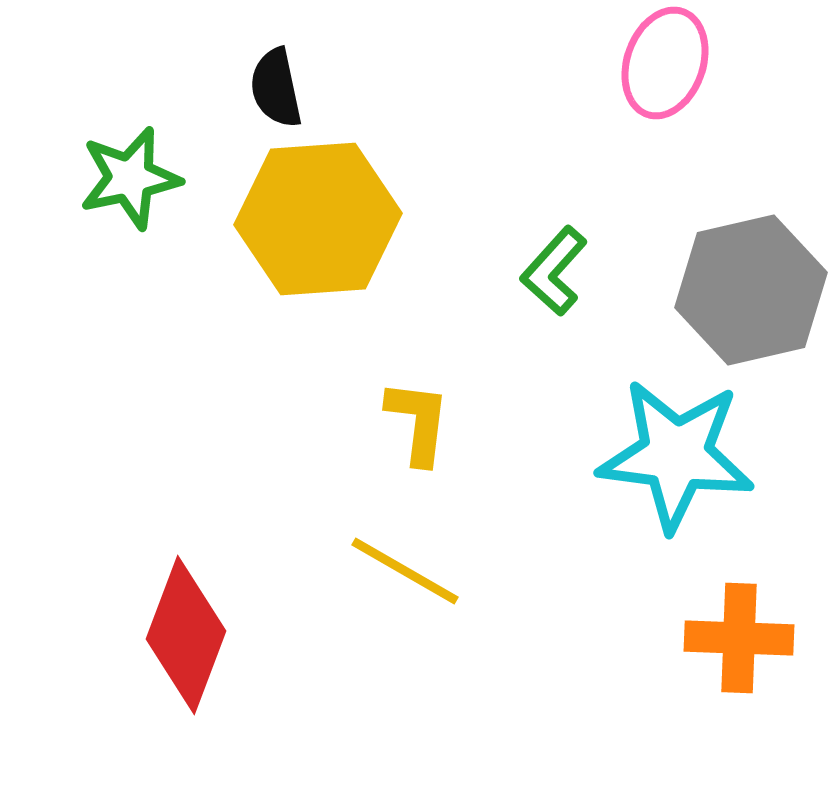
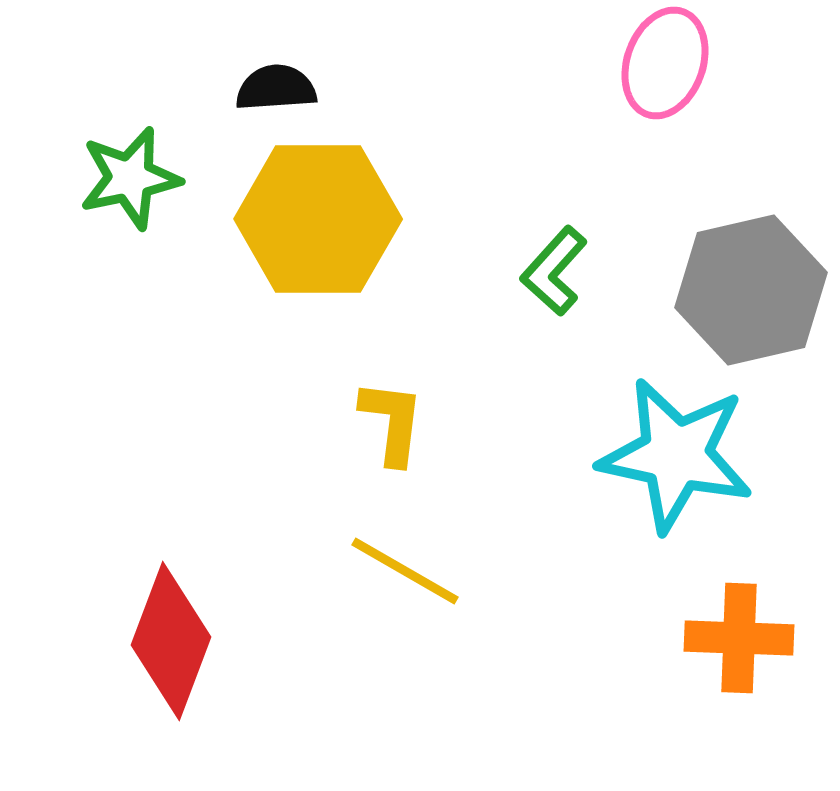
black semicircle: rotated 98 degrees clockwise
yellow hexagon: rotated 4 degrees clockwise
yellow L-shape: moved 26 px left
cyan star: rotated 5 degrees clockwise
red diamond: moved 15 px left, 6 px down
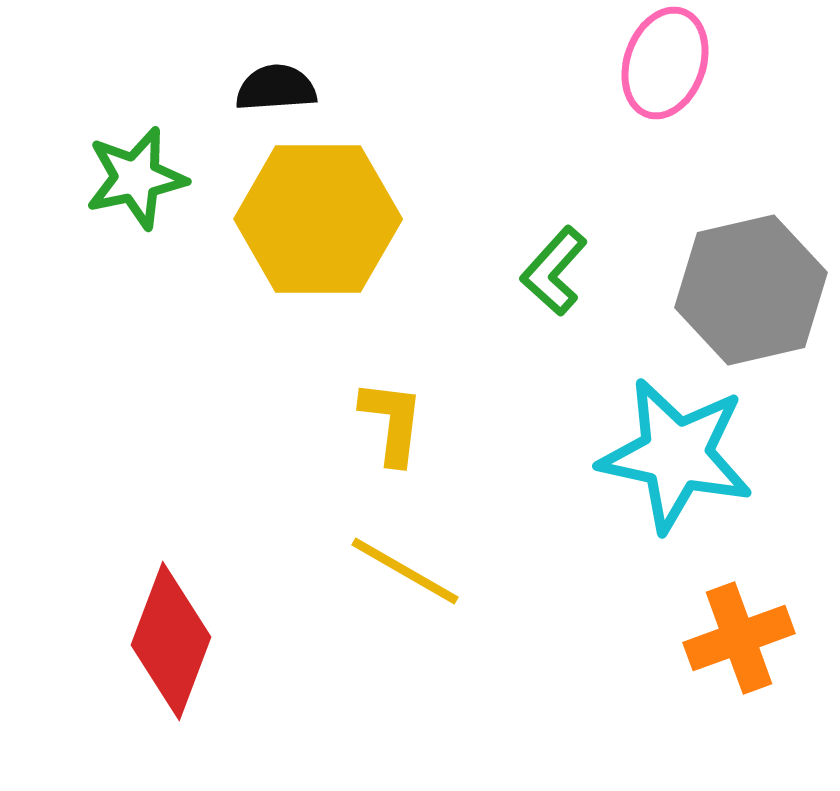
green star: moved 6 px right
orange cross: rotated 22 degrees counterclockwise
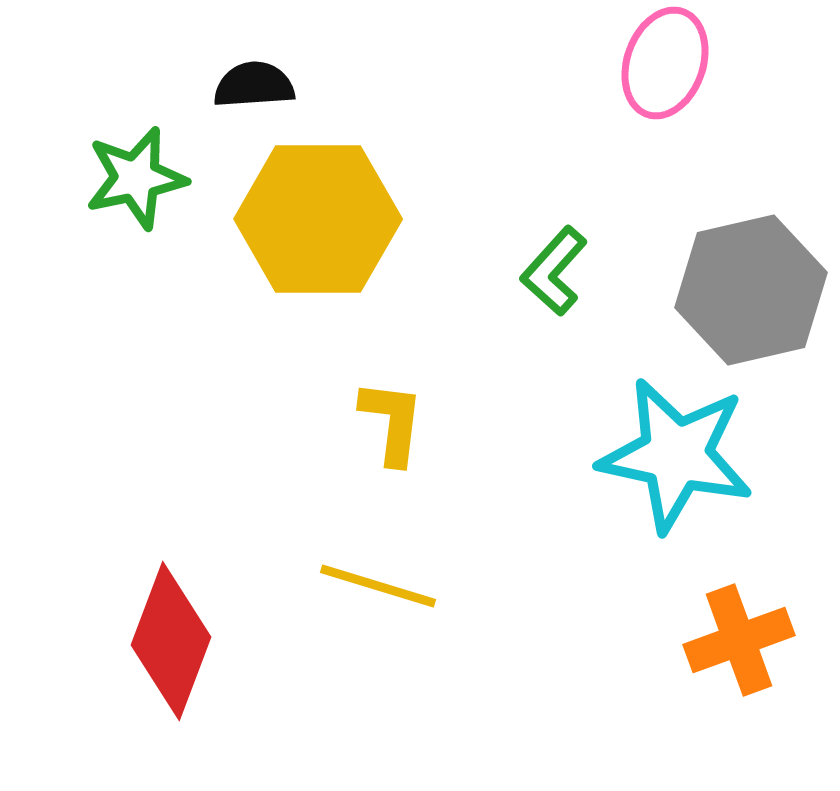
black semicircle: moved 22 px left, 3 px up
yellow line: moved 27 px left, 15 px down; rotated 13 degrees counterclockwise
orange cross: moved 2 px down
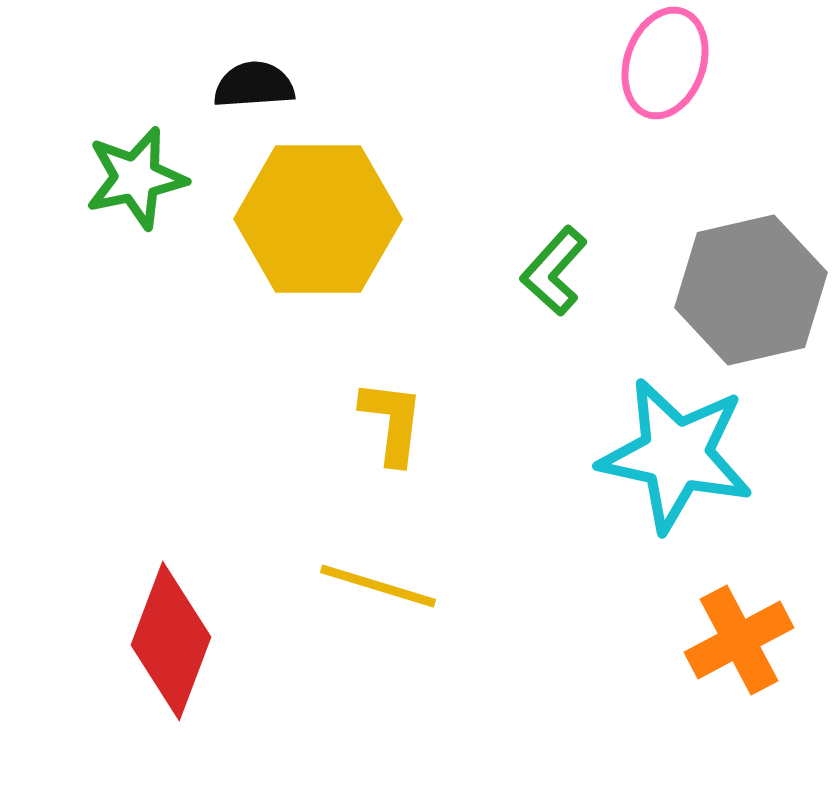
orange cross: rotated 8 degrees counterclockwise
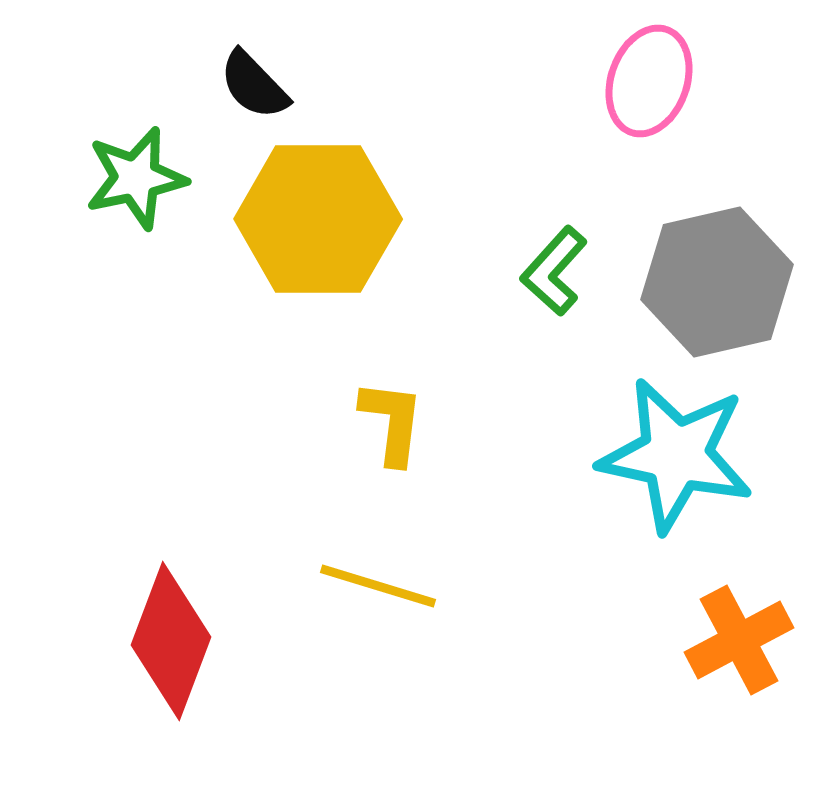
pink ellipse: moved 16 px left, 18 px down
black semicircle: rotated 130 degrees counterclockwise
gray hexagon: moved 34 px left, 8 px up
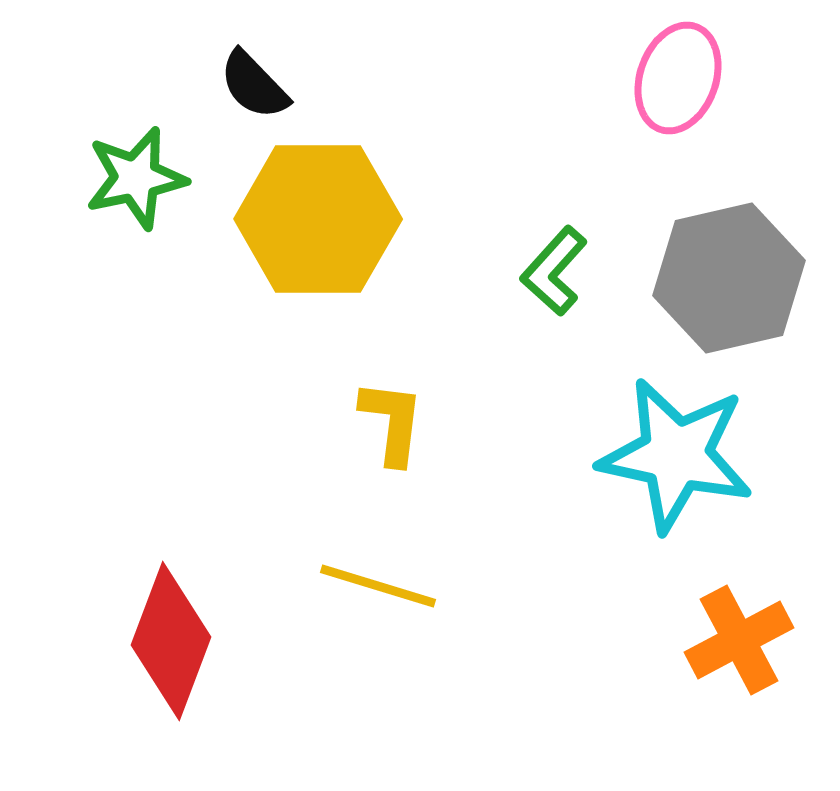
pink ellipse: moved 29 px right, 3 px up
gray hexagon: moved 12 px right, 4 px up
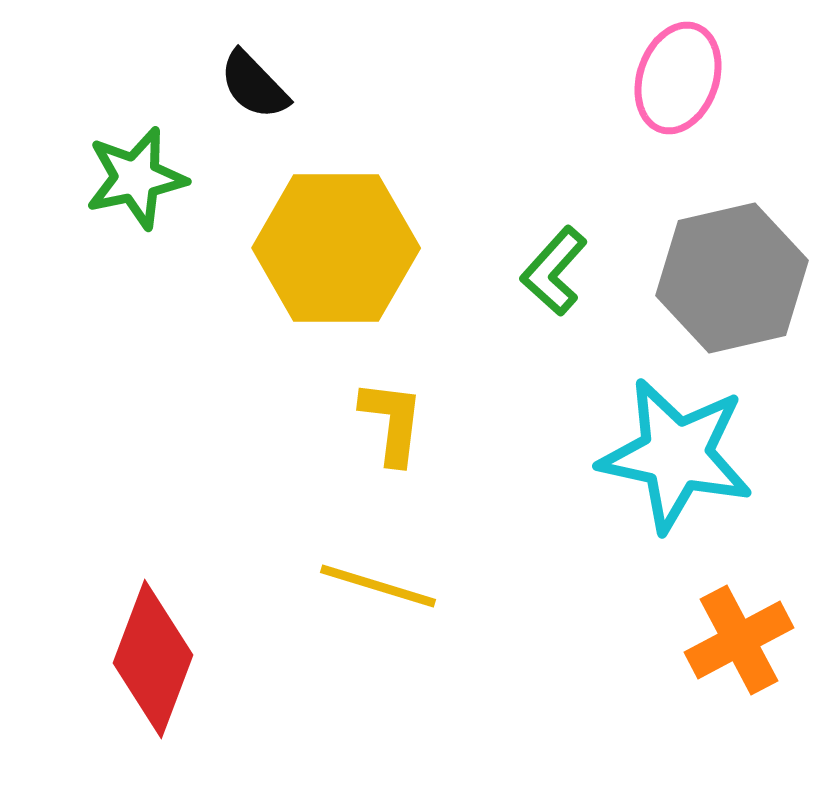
yellow hexagon: moved 18 px right, 29 px down
gray hexagon: moved 3 px right
red diamond: moved 18 px left, 18 px down
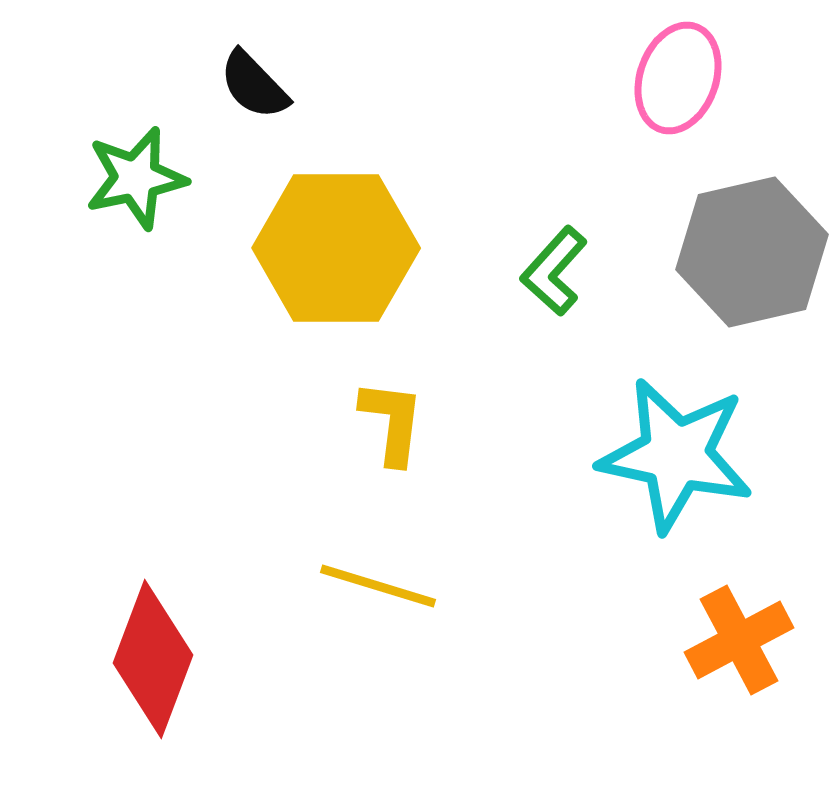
gray hexagon: moved 20 px right, 26 px up
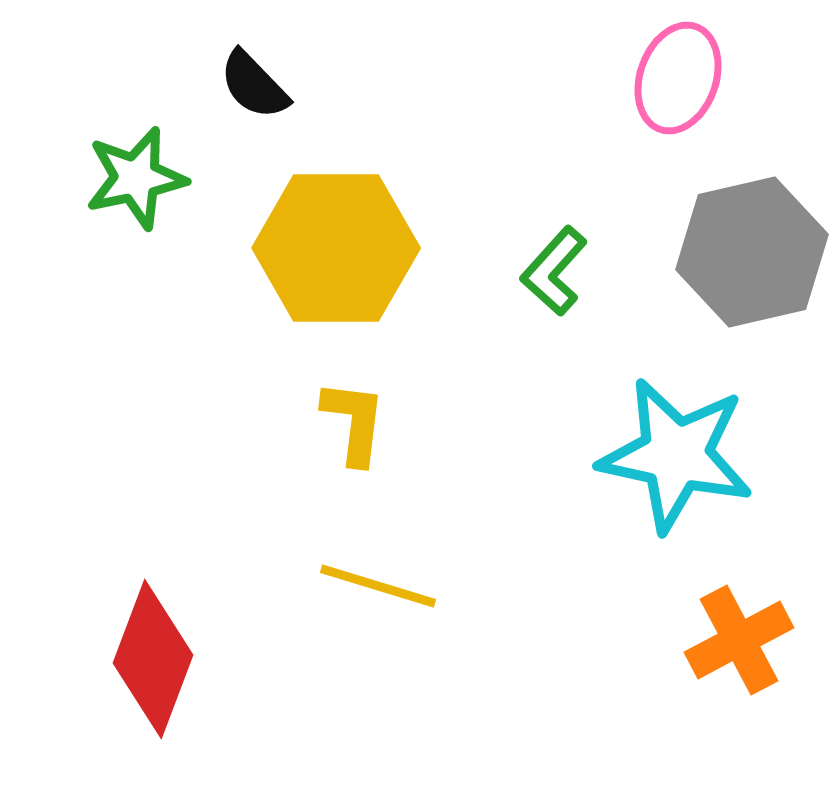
yellow L-shape: moved 38 px left
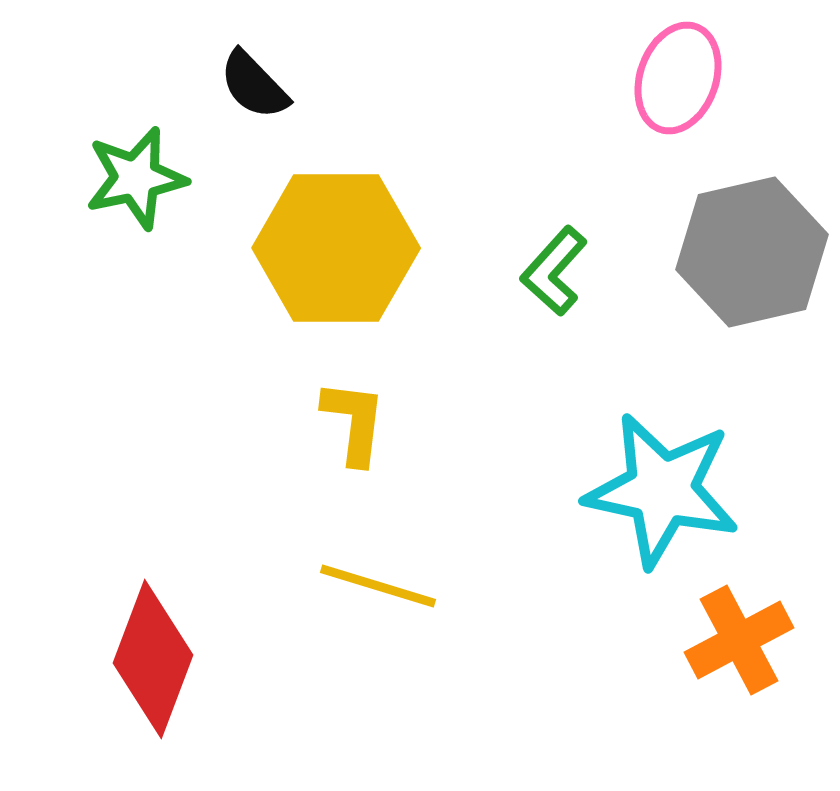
cyan star: moved 14 px left, 35 px down
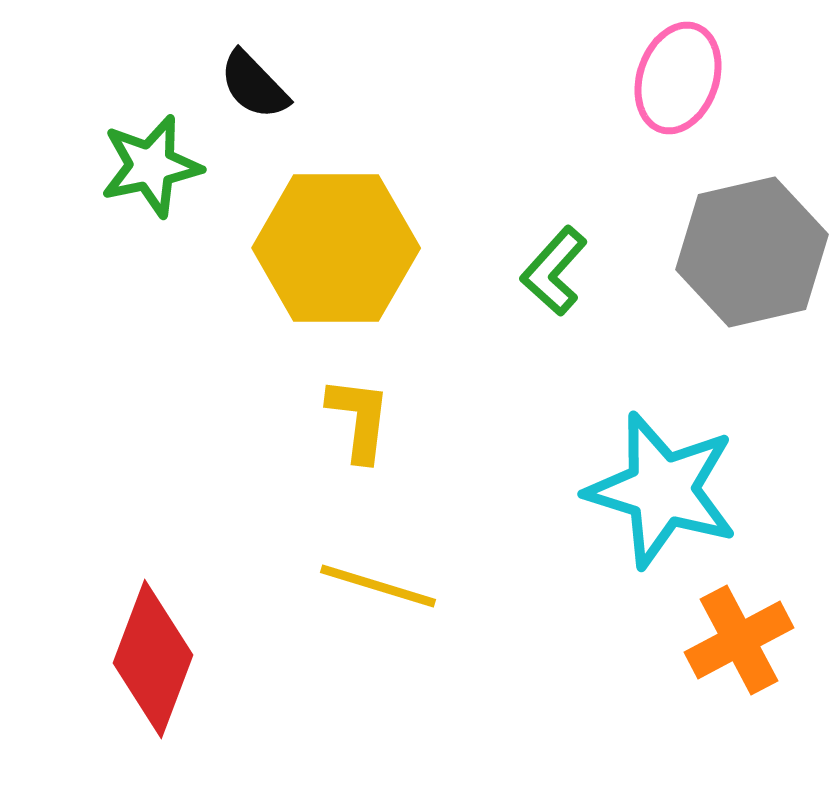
green star: moved 15 px right, 12 px up
yellow L-shape: moved 5 px right, 3 px up
cyan star: rotated 5 degrees clockwise
